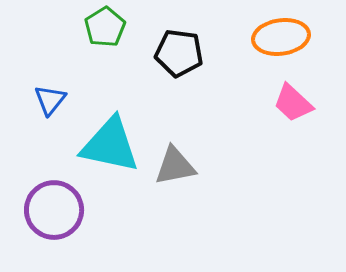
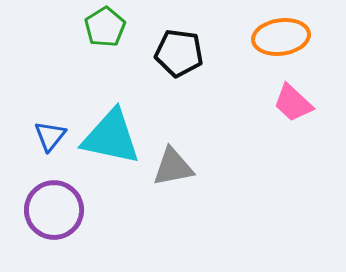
blue triangle: moved 36 px down
cyan triangle: moved 1 px right, 8 px up
gray triangle: moved 2 px left, 1 px down
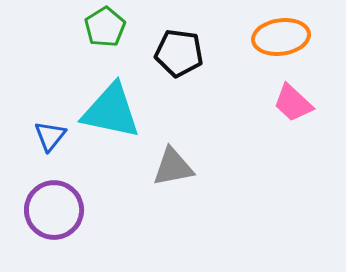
cyan triangle: moved 26 px up
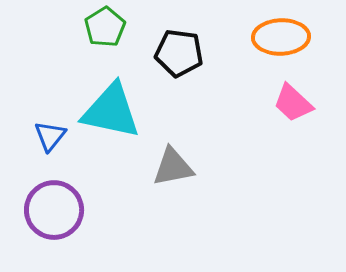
orange ellipse: rotated 6 degrees clockwise
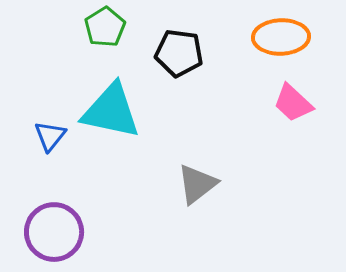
gray triangle: moved 24 px right, 17 px down; rotated 27 degrees counterclockwise
purple circle: moved 22 px down
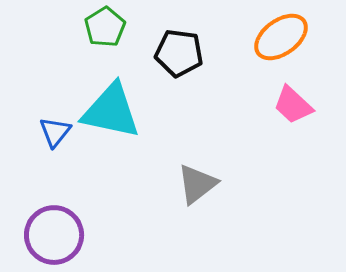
orange ellipse: rotated 34 degrees counterclockwise
pink trapezoid: moved 2 px down
blue triangle: moved 5 px right, 4 px up
purple circle: moved 3 px down
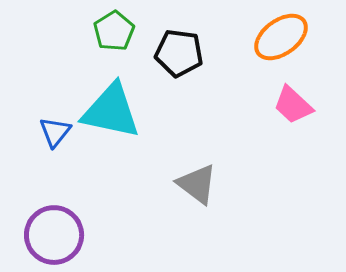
green pentagon: moved 9 px right, 4 px down
gray triangle: rotated 45 degrees counterclockwise
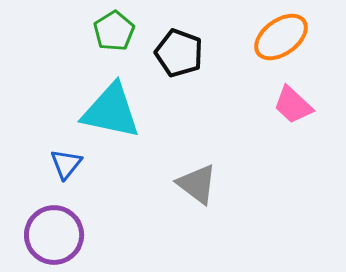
black pentagon: rotated 12 degrees clockwise
blue triangle: moved 11 px right, 32 px down
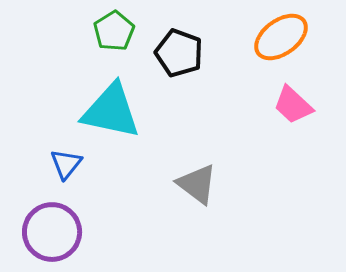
purple circle: moved 2 px left, 3 px up
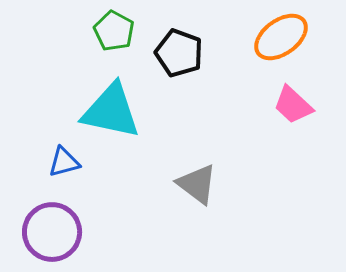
green pentagon: rotated 12 degrees counterclockwise
blue triangle: moved 2 px left, 2 px up; rotated 36 degrees clockwise
